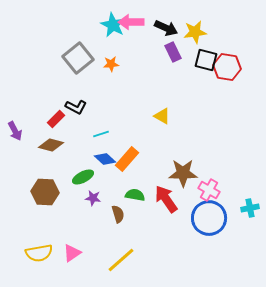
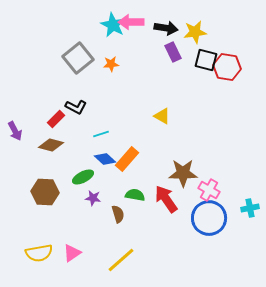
black arrow: rotated 15 degrees counterclockwise
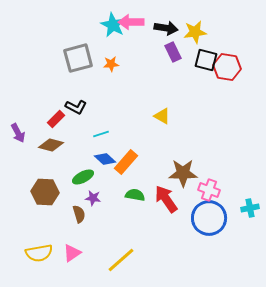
gray square: rotated 24 degrees clockwise
purple arrow: moved 3 px right, 2 px down
orange rectangle: moved 1 px left, 3 px down
pink cross: rotated 10 degrees counterclockwise
brown semicircle: moved 39 px left
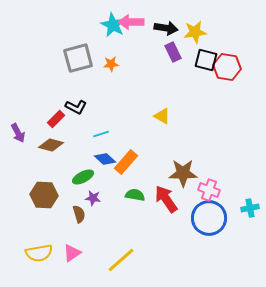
brown hexagon: moved 1 px left, 3 px down
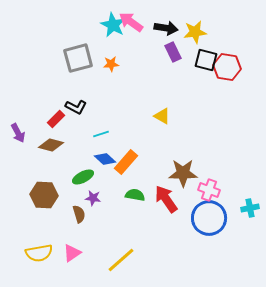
pink arrow: rotated 35 degrees clockwise
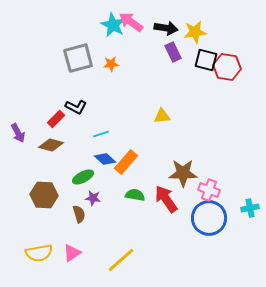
yellow triangle: rotated 36 degrees counterclockwise
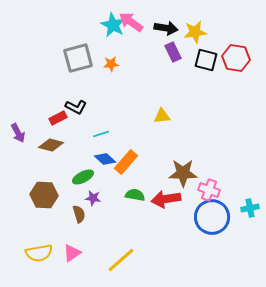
red hexagon: moved 9 px right, 9 px up
red rectangle: moved 2 px right, 1 px up; rotated 18 degrees clockwise
red arrow: rotated 64 degrees counterclockwise
blue circle: moved 3 px right, 1 px up
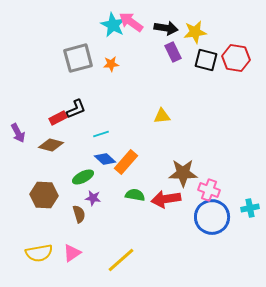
black L-shape: moved 2 px down; rotated 50 degrees counterclockwise
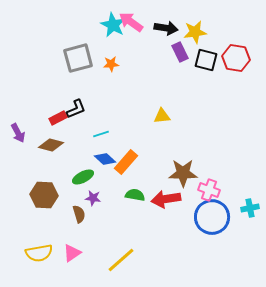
purple rectangle: moved 7 px right
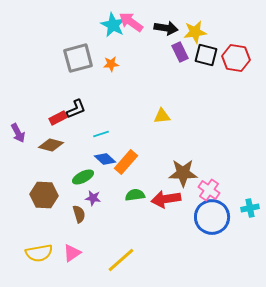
black square: moved 5 px up
pink cross: rotated 15 degrees clockwise
green semicircle: rotated 18 degrees counterclockwise
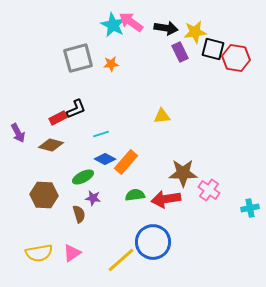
black square: moved 7 px right, 6 px up
blue diamond: rotated 15 degrees counterclockwise
blue circle: moved 59 px left, 25 px down
